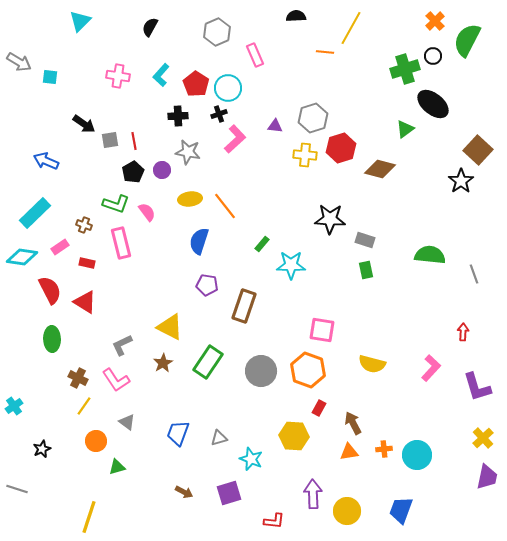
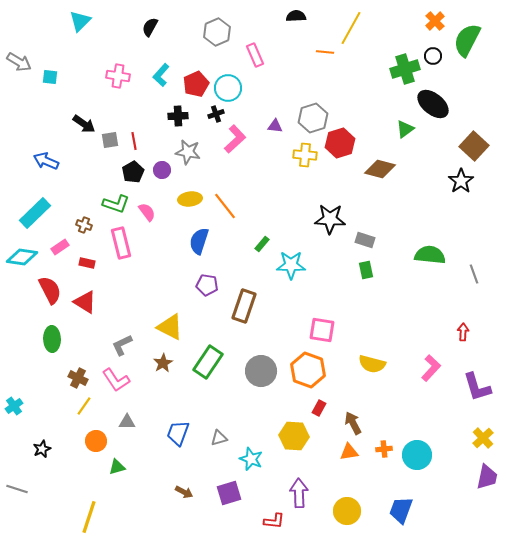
red pentagon at (196, 84): rotated 15 degrees clockwise
black cross at (219, 114): moved 3 px left
red hexagon at (341, 148): moved 1 px left, 5 px up
brown square at (478, 150): moved 4 px left, 4 px up
gray triangle at (127, 422): rotated 36 degrees counterclockwise
purple arrow at (313, 494): moved 14 px left, 1 px up
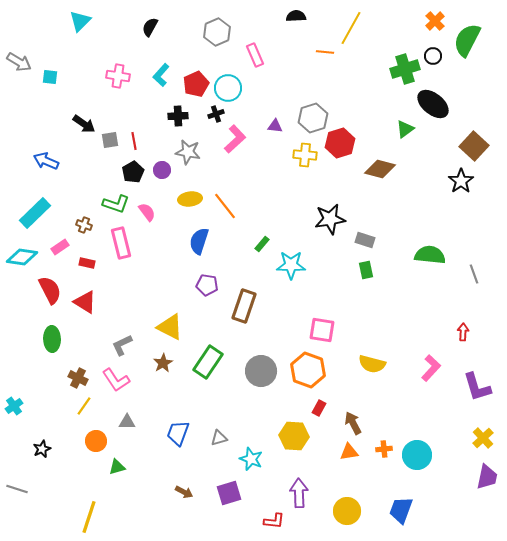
black star at (330, 219): rotated 12 degrees counterclockwise
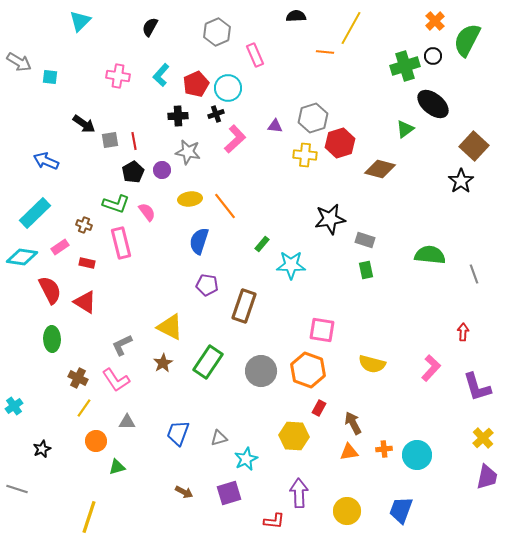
green cross at (405, 69): moved 3 px up
yellow line at (84, 406): moved 2 px down
cyan star at (251, 459): moved 5 px left; rotated 25 degrees clockwise
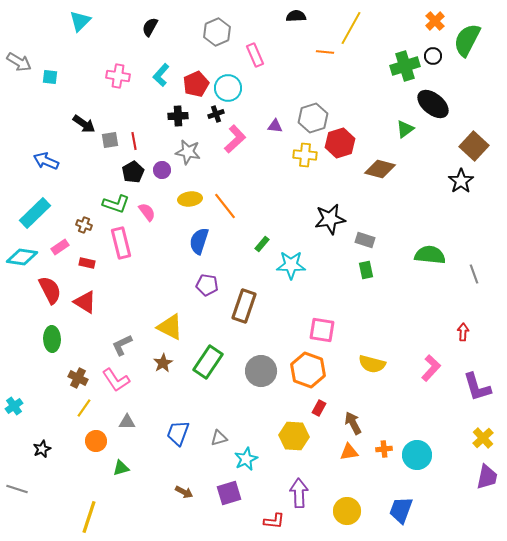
green triangle at (117, 467): moved 4 px right, 1 px down
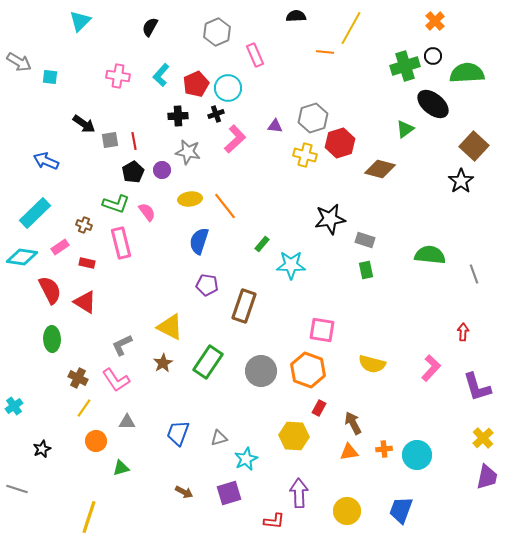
green semicircle at (467, 40): moved 33 px down; rotated 60 degrees clockwise
yellow cross at (305, 155): rotated 10 degrees clockwise
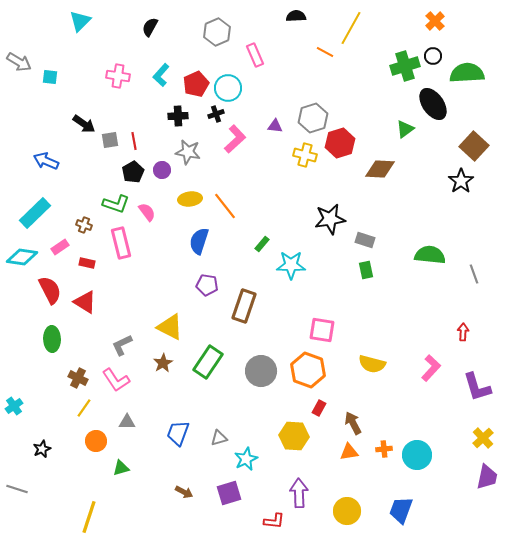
orange line at (325, 52): rotated 24 degrees clockwise
black ellipse at (433, 104): rotated 16 degrees clockwise
brown diamond at (380, 169): rotated 12 degrees counterclockwise
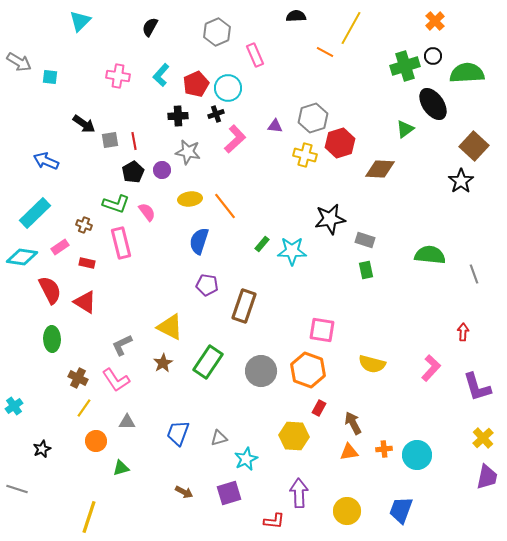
cyan star at (291, 265): moved 1 px right, 14 px up
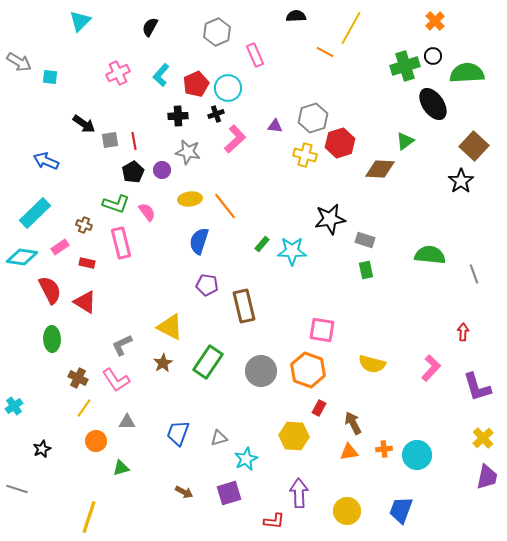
pink cross at (118, 76): moved 3 px up; rotated 35 degrees counterclockwise
green triangle at (405, 129): moved 12 px down
brown rectangle at (244, 306): rotated 32 degrees counterclockwise
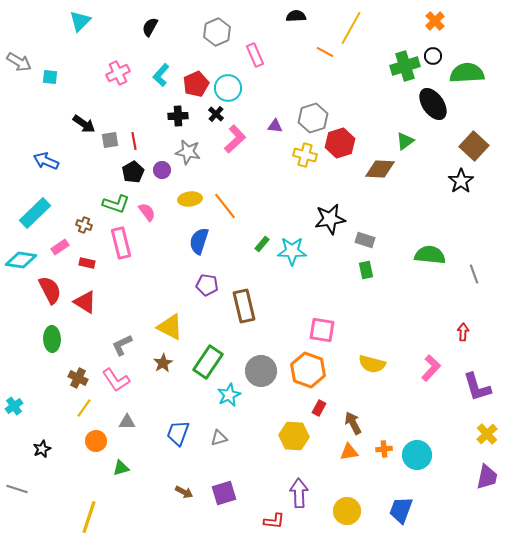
black cross at (216, 114): rotated 28 degrees counterclockwise
cyan diamond at (22, 257): moved 1 px left, 3 px down
yellow cross at (483, 438): moved 4 px right, 4 px up
cyan star at (246, 459): moved 17 px left, 64 px up
purple square at (229, 493): moved 5 px left
